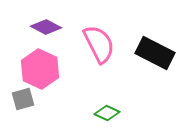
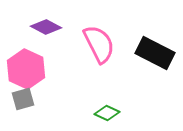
pink hexagon: moved 14 px left
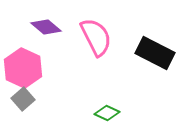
purple diamond: rotated 12 degrees clockwise
pink semicircle: moved 3 px left, 7 px up
pink hexagon: moved 3 px left, 1 px up
gray square: rotated 25 degrees counterclockwise
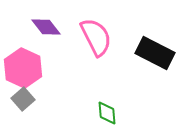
purple diamond: rotated 12 degrees clockwise
green diamond: rotated 60 degrees clockwise
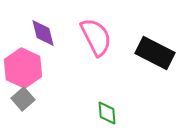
purple diamond: moved 3 px left, 6 px down; rotated 24 degrees clockwise
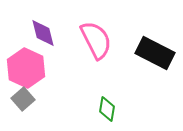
pink semicircle: moved 3 px down
pink hexagon: moved 3 px right
green diamond: moved 4 px up; rotated 15 degrees clockwise
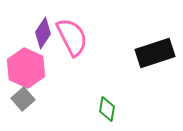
purple diamond: rotated 48 degrees clockwise
pink semicircle: moved 24 px left, 3 px up
black rectangle: rotated 45 degrees counterclockwise
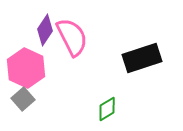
purple diamond: moved 2 px right, 3 px up
black rectangle: moved 13 px left, 5 px down
green diamond: rotated 50 degrees clockwise
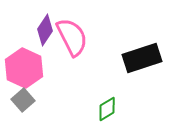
pink hexagon: moved 2 px left
gray square: moved 1 px down
